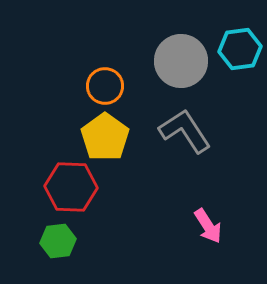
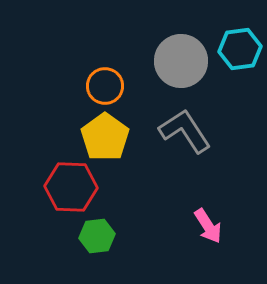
green hexagon: moved 39 px right, 5 px up
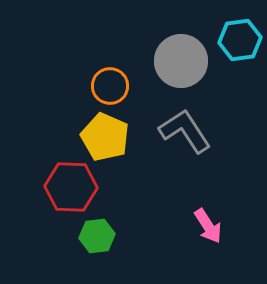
cyan hexagon: moved 9 px up
orange circle: moved 5 px right
yellow pentagon: rotated 12 degrees counterclockwise
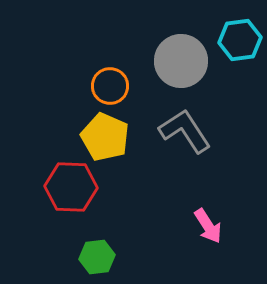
green hexagon: moved 21 px down
